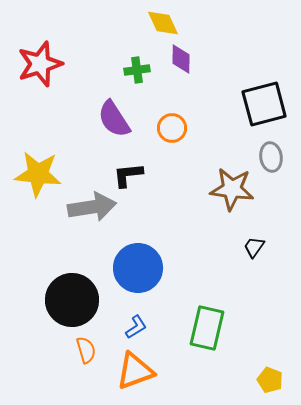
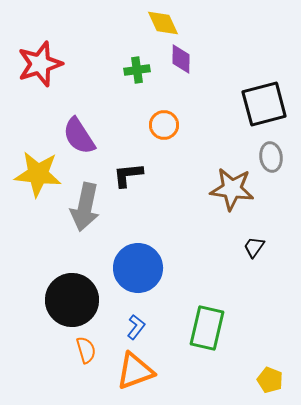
purple semicircle: moved 35 px left, 17 px down
orange circle: moved 8 px left, 3 px up
gray arrow: moved 7 px left; rotated 111 degrees clockwise
blue L-shape: rotated 20 degrees counterclockwise
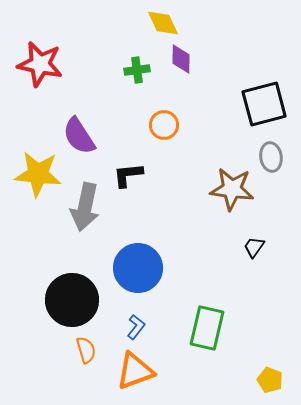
red star: rotated 30 degrees clockwise
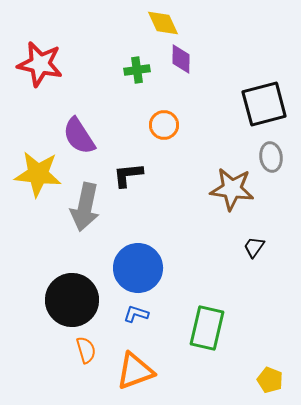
blue L-shape: moved 13 px up; rotated 110 degrees counterclockwise
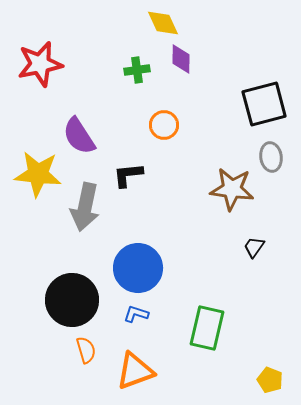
red star: rotated 24 degrees counterclockwise
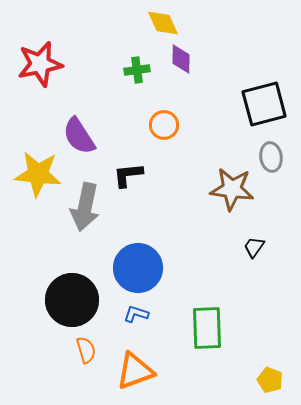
green rectangle: rotated 15 degrees counterclockwise
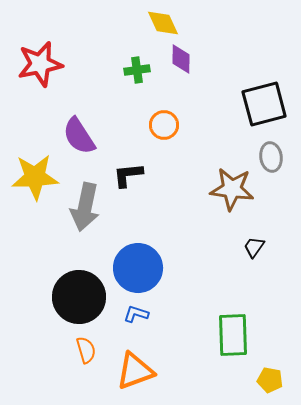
yellow star: moved 3 px left, 3 px down; rotated 9 degrees counterclockwise
black circle: moved 7 px right, 3 px up
green rectangle: moved 26 px right, 7 px down
yellow pentagon: rotated 10 degrees counterclockwise
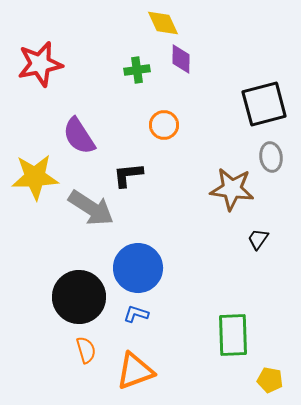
gray arrow: moved 6 px right, 1 px down; rotated 69 degrees counterclockwise
black trapezoid: moved 4 px right, 8 px up
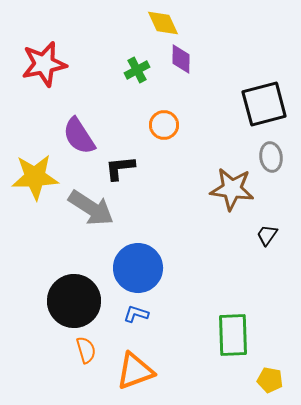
red star: moved 4 px right
green cross: rotated 20 degrees counterclockwise
black L-shape: moved 8 px left, 7 px up
black trapezoid: moved 9 px right, 4 px up
black circle: moved 5 px left, 4 px down
